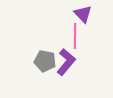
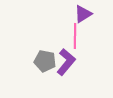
purple triangle: rotated 42 degrees clockwise
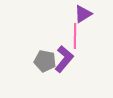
purple L-shape: moved 2 px left, 3 px up
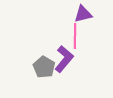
purple triangle: rotated 18 degrees clockwise
gray pentagon: moved 1 px left, 6 px down; rotated 20 degrees clockwise
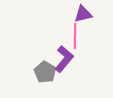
gray pentagon: moved 1 px right, 5 px down
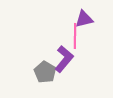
purple triangle: moved 1 px right, 5 px down
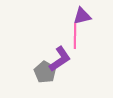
purple triangle: moved 2 px left, 3 px up
purple L-shape: moved 4 px left; rotated 16 degrees clockwise
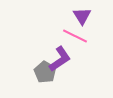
purple triangle: rotated 48 degrees counterclockwise
pink line: rotated 65 degrees counterclockwise
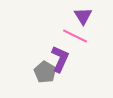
purple triangle: moved 1 px right
purple L-shape: rotated 32 degrees counterclockwise
